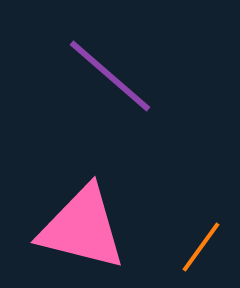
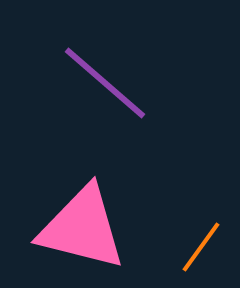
purple line: moved 5 px left, 7 px down
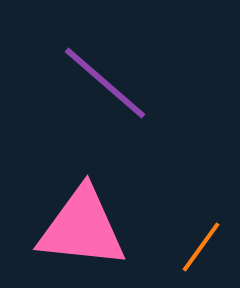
pink triangle: rotated 8 degrees counterclockwise
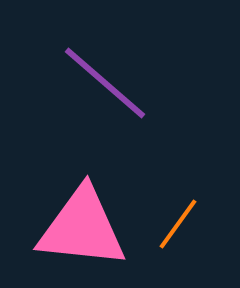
orange line: moved 23 px left, 23 px up
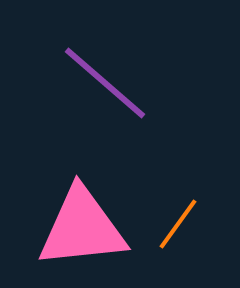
pink triangle: rotated 12 degrees counterclockwise
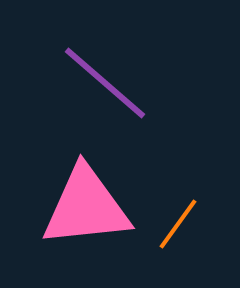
pink triangle: moved 4 px right, 21 px up
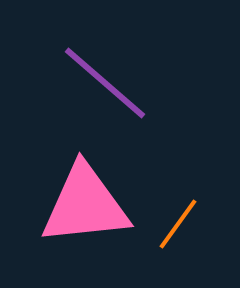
pink triangle: moved 1 px left, 2 px up
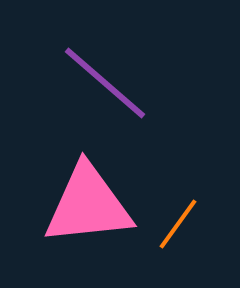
pink triangle: moved 3 px right
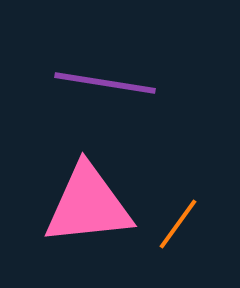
purple line: rotated 32 degrees counterclockwise
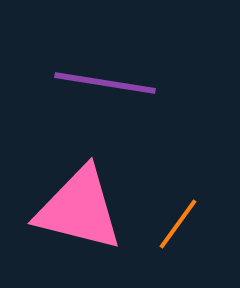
pink triangle: moved 9 px left, 4 px down; rotated 20 degrees clockwise
